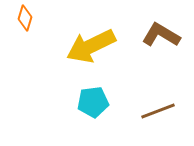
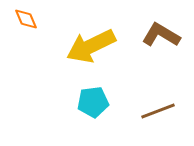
orange diamond: moved 1 px right, 1 px down; rotated 40 degrees counterclockwise
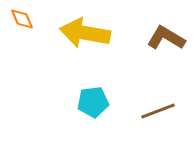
orange diamond: moved 4 px left
brown L-shape: moved 5 px right, 3 px down
yellow arrow: moved 6 px left, 13 px up; rotated 36 degrees clockwise
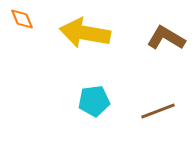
cyan pentagon: moved 1 px right, 1 px up
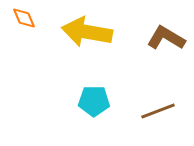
orange diamond: moved 2 px right, 1 px up
yellow arrow: moved 2 px right, 1 px up
cyan pentagon: rotated 8 degrees clockwise
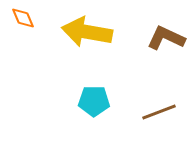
orange diamond: moved 1 px left
brown L-shape: rotated 6 degrees counterclockwise
brown line: moved 1 px right, 1 px down
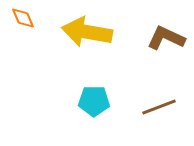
brown line: moved 5 px up
